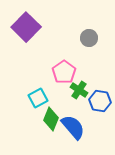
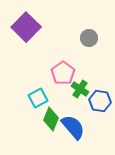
pink pentagon: moved 1 px left, 1 px down
green cross: moved 1 px right, 1 px up
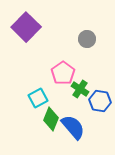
gray circle: moved 2 px left, 1 px down
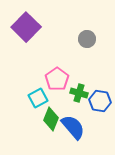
pink pentagon: moved 6 px left, 6 px down
green cross: moved 1 px left, 4 px down; rotated 18 degrees counterclockwise
